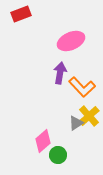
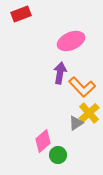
yellow cross: moved 3 px up
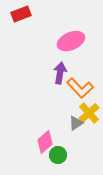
orange L-shape: moved 2 px left, 1 px down
pink diamond: moved 2 px right, 1 px down
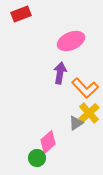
orange L-shape: moved 5 px right
pink diamond: moved 3 px right
green circle: moved 21 px left, 3 px down
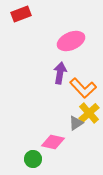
orange L-shape: moved 2 px left
pink diamond: moved 5 px right; rotated 55 degrees clockwise
green circle: moved 4 px left, 1 px down
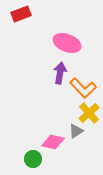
pink ellipse: moved 4 px left, 2 px down; rotated 44 degrees clockwise
gray triangle: moved 8 px down
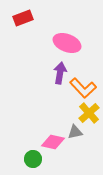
red rectangle: moved 2 px right, 4 px down
gray triangle: moved 1 px left, 1 px down; rotated 21 degrees clockwise
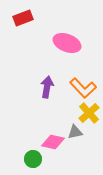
purple arrow: moved 13 px left, 14 px down
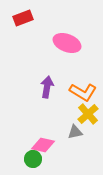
orange L-shape: moved 4 px down; rotated 16 degrees counterclockwise
yellow cross: moved 1 px left, 1 px down
pink diamond: moved 10 px left, 3 px down
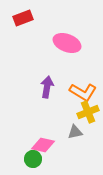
yellow cross: moved 2 px up; rotated 20 degrees clockwise
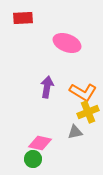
red rectangle: rotated 18 degrees clockwise
pink diamond: moved 3 px left, 2 px up
